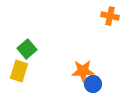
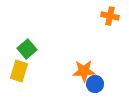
orange star: moved 1 px right
blue circle: moved 2 px right
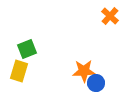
orange cross: rotated 30 degrees clockwise
green square: rotated 18 degrees clockwise
blue circle: moved 1 px right, 1 px up
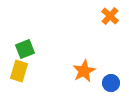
green square: moved 2 px left
orange star: rotated 25 degrees counterclockwise
blue circle: moved 15 px right
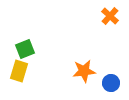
orange star: rotated 20 degrees clockwise
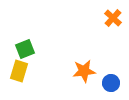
orange cross: moved 3 px right, 2 px down
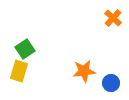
green square: rotated 12 degrees counterclockwise
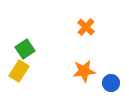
orange cross: moved 27 px left, 9 px down
yellow rectangle: rotated 15 degrees clockwise
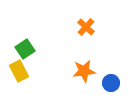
yellow rectangle: rotated 60 degrees counterclockwise
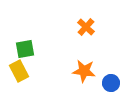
green square: rotated 24 degrees clockwise
orange star: rotated 15 degrees clockwise
